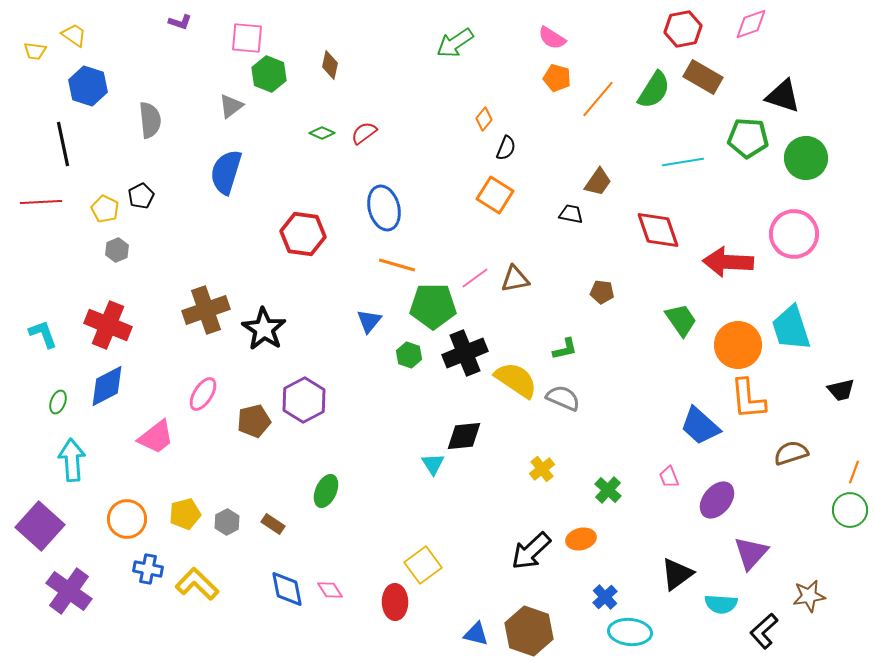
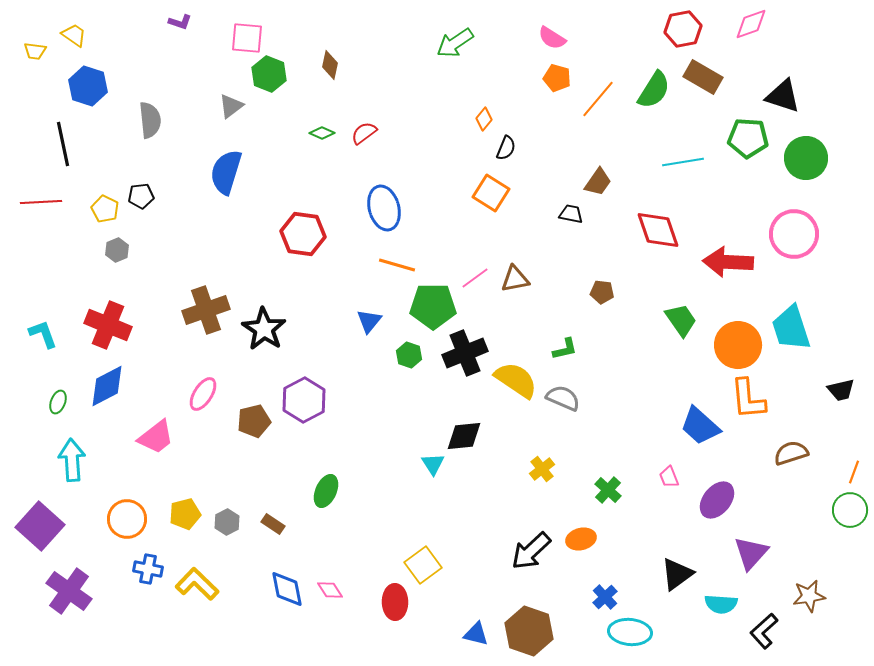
orange square at (495, 195): moved 4 px left, 2 px up
black pentagon at (141, 196): rotated 20 degrees clockwise
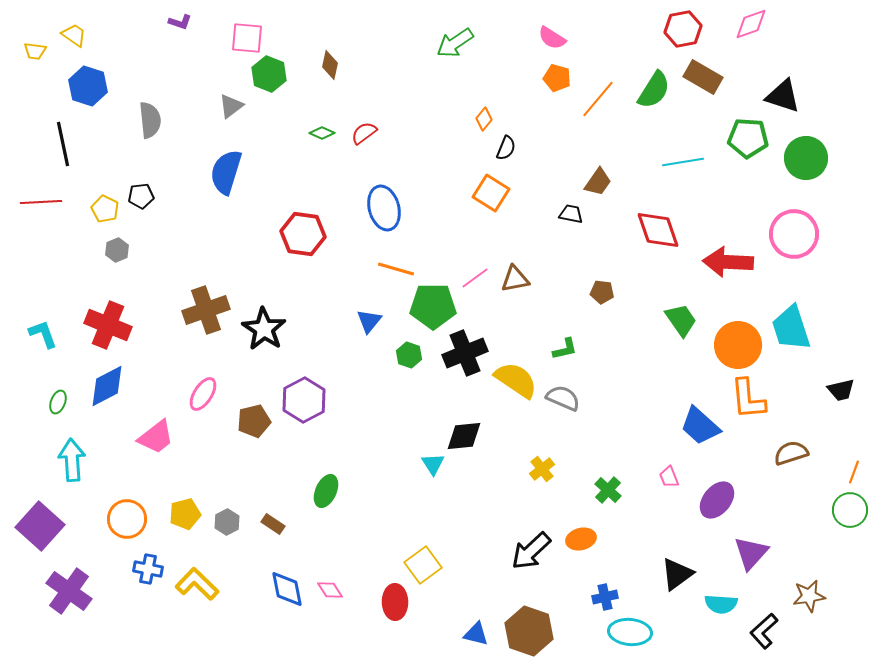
orange line at (397, 265): moved 1 px left, 4 px down
blue cross at (605, 597): rotated 30 degrees clockwise
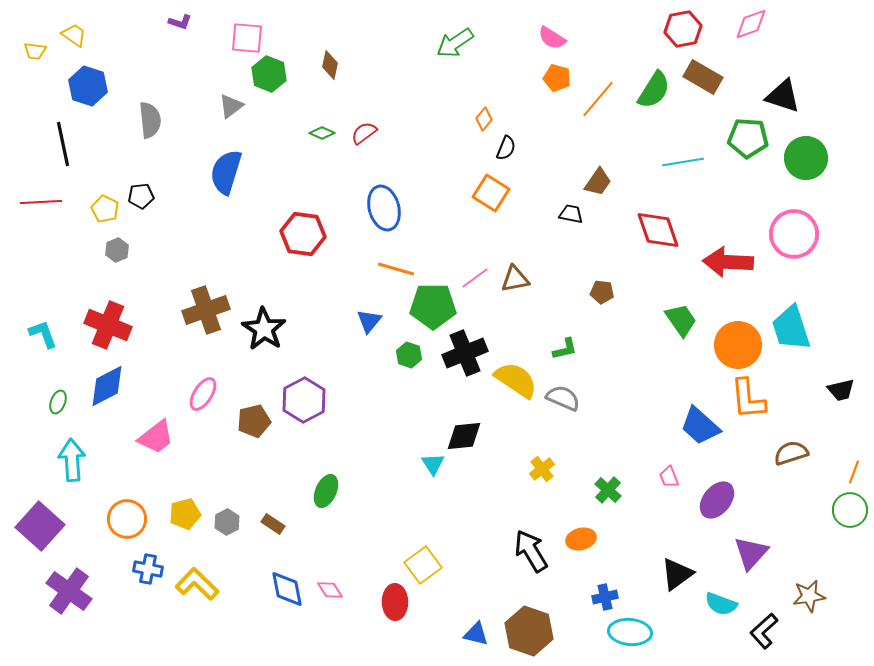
black arrow at (531, 551): rotated 102 degrees clockwise
cyan semicircle at (721, 604): rotated 16 degrees clockwise
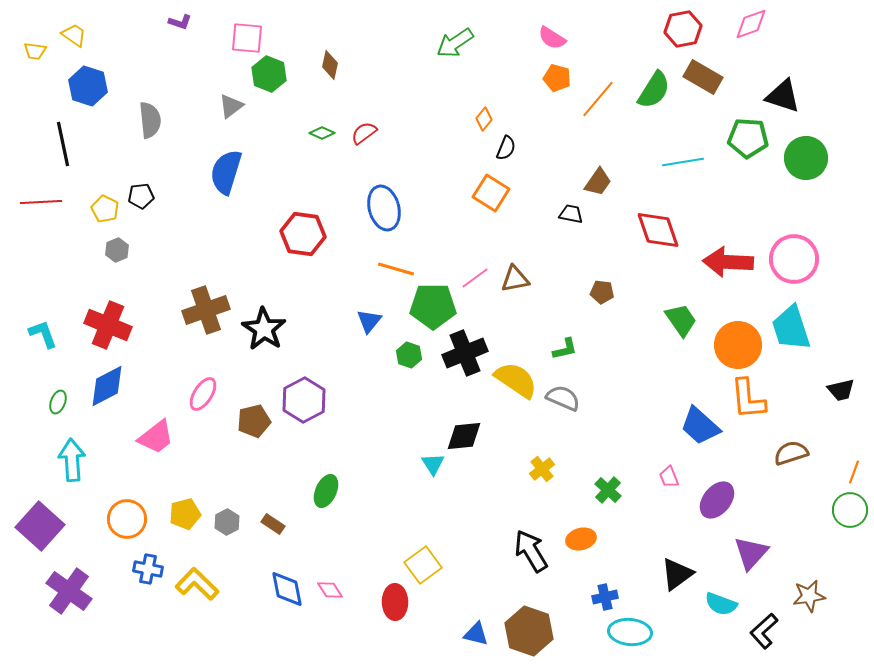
pink circle at (794, 234): moved 25 px down
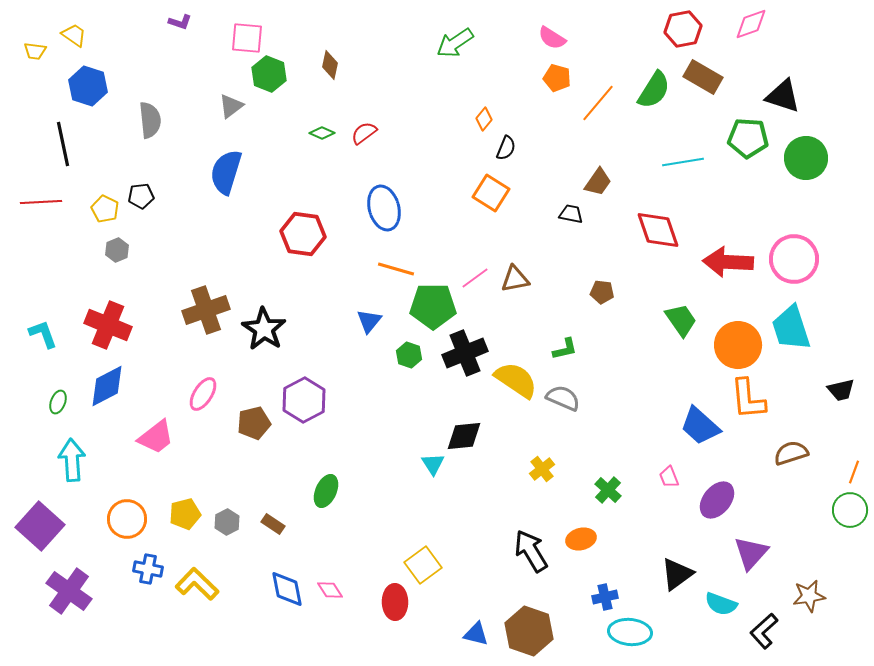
orange line at (598, 99): moved 4 px down
brown pentagon at (254, 421): moved 2 px down
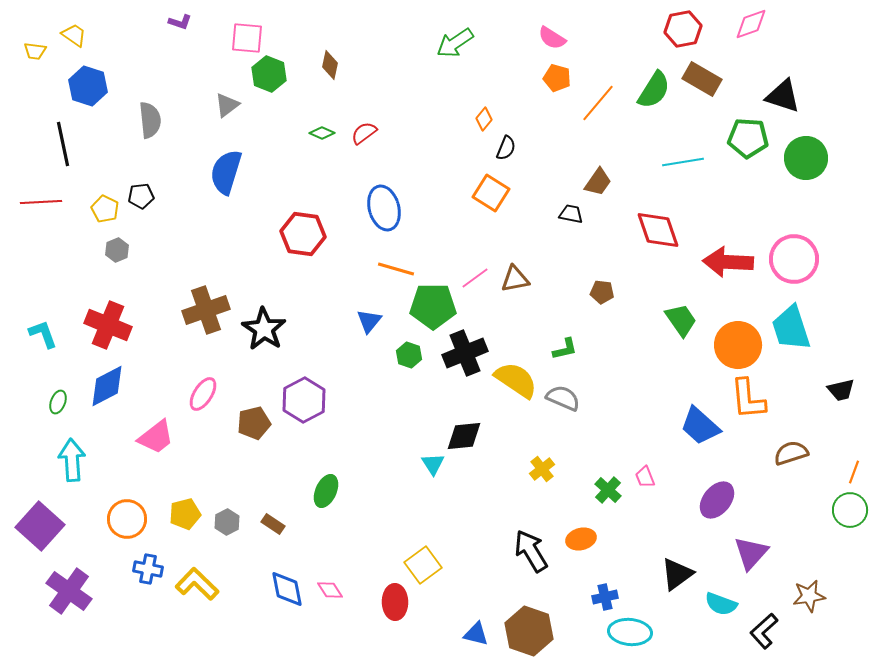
brown rectangle at (703, 77): moved 1 px left, 2 px down
gray triangle at (231, 106): moved 4 px left, 1 px up
pink trapezoid at (669, 477): moved 24 px left
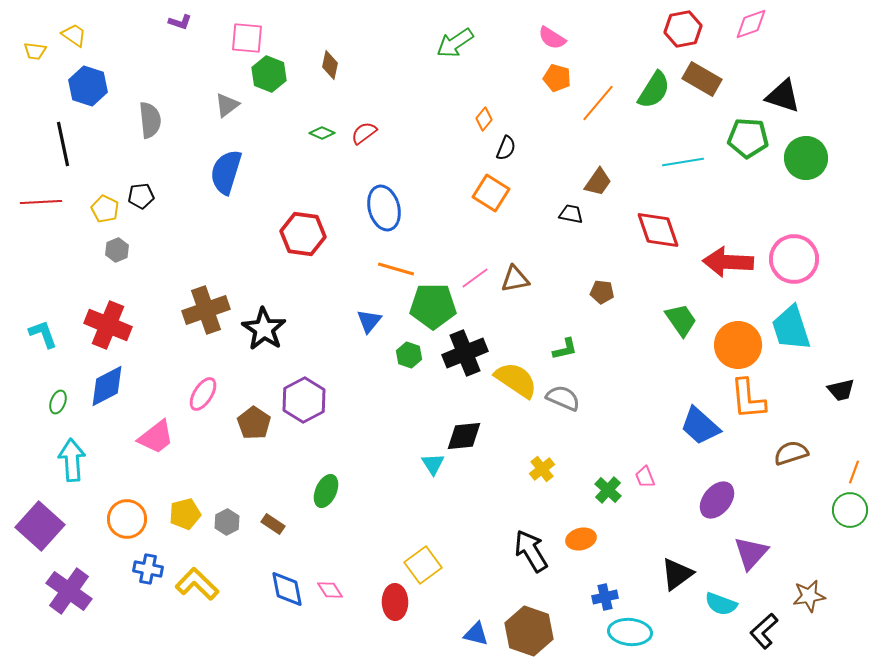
brown pentagon at (254, 423): rotated 24 degrees counterclockwise
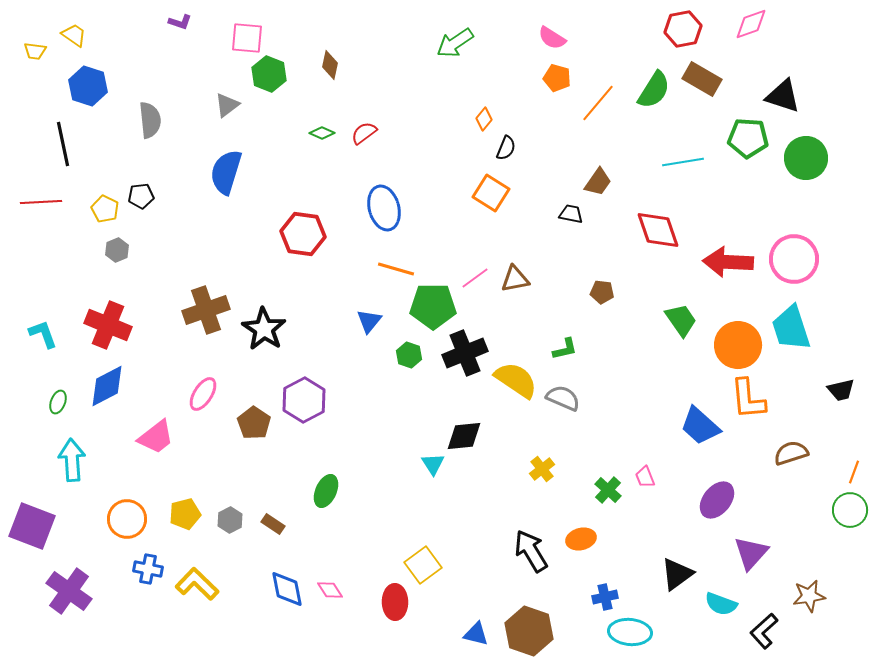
gray hexagon at (227, 522): moved 3 px right, 2 px up
purple square at (40, 526): moved 8 px left; rotated 21 degrees counterclockwise
